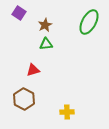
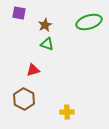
purple square: rotated 24 degrees counterclockwise
green ellipse: rotated 45 degrees clockwise
green triangle: moved 1 px right; rotated 24 degrees clockwise
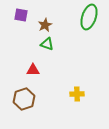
purple square: moved 2 px right, 2 px down
green ellipse: moved 5 px up; rotated 55 degrees counterclockwise
red triangle: rotated 16 degrees clockwise
brown hexagon: rotated 15 degrees clockwise
yellow cross: moved 10 px right, 18 px up
